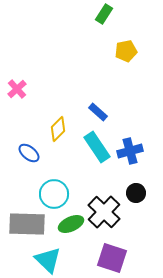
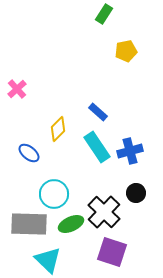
gray rectangle: moved 2 px right
purple square: moved 6 px up
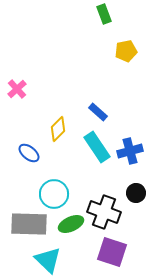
green rectangle: rotated 54 degrees counterclockwise
black cross: rotated 24 degrees counterclockwise
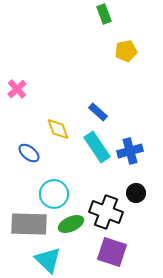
yellow diamond: rotated 65 degrees counterclockwise
black cross: moved 2 px right
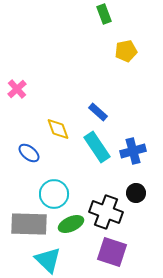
blue cross: moved 3 px right
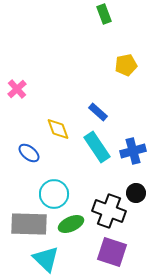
yellow pentagon: moved 14 px down
black cross: moved 3 px right, 1 px up
cyan triangle: moved 2 px left, 1 px up
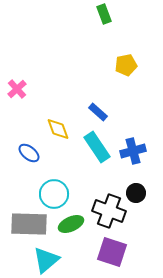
cyan triangle: moved 1 px down; rotated 36 degrees clockwise
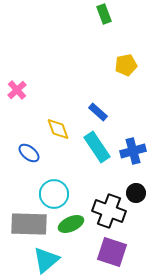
pink cross: moved 1 px down
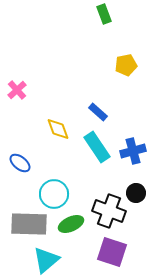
blue ellipse: moved 9 px left, 10 px down
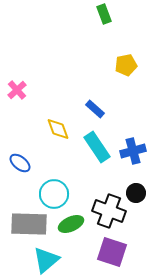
blue rectangle: moved 3 px left, 3 px up
